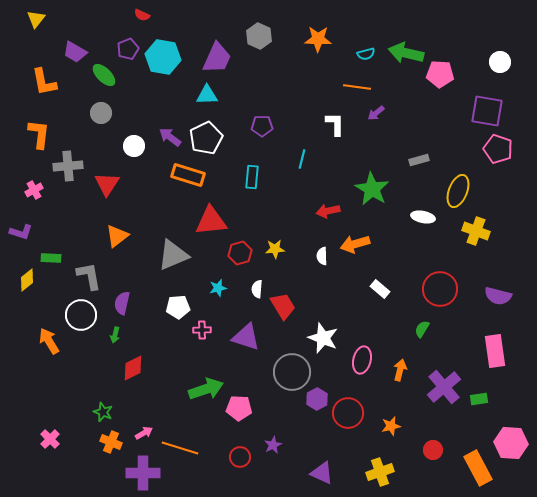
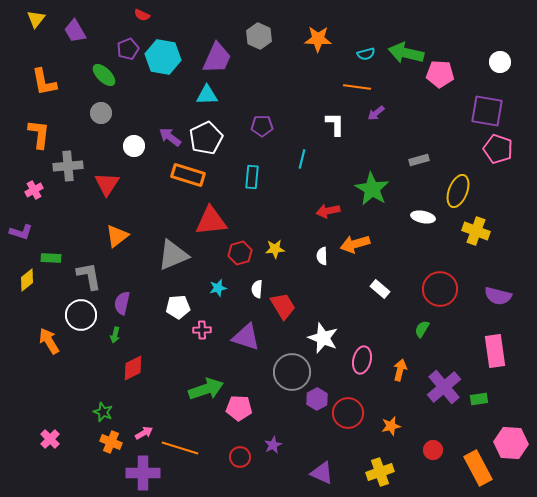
purple trapezoid at (75, 52): moved 21 px up; rotated 30 degrees clockwise
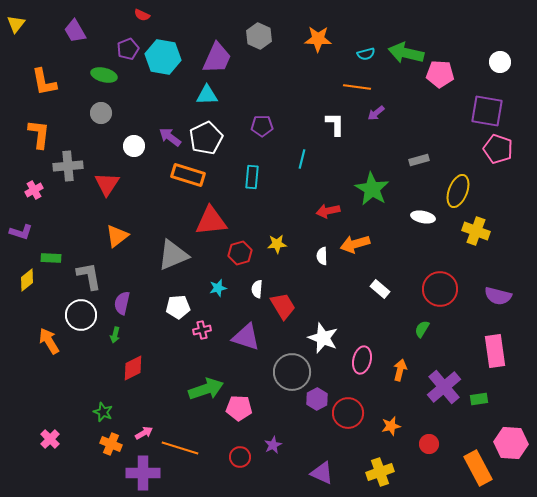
yellow triangle at (36, 19): moved 20 px left, 5 px down
green ellipse at (104, 75): rotated 30 degrees counterclockwise
yellow star at (275, 249): moved 2 px right, 5 px up
pink cross at (202, 330): rotated 12 degrees counterclockwise
orange cross at (111, 442): moved 2 px down
red circle at (433, 450): moved 4 px left, 6 px up
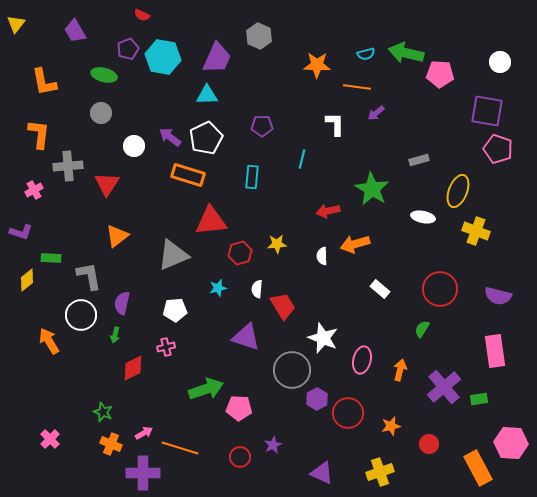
orange star at (318, 39): moved 1 px left, 26 px down
white pentagon at (178, 307): moved 3 px left, 3 px down
pink cross at (202, 330): moved 36 px left, 17 px down
gray circle at (292, 372): moved 2 px up
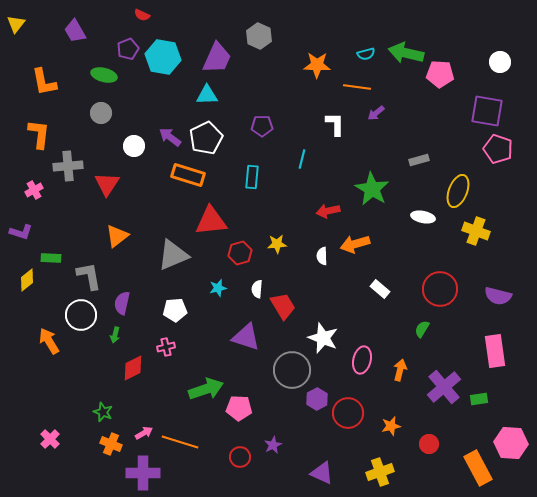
orange line at (180, 448): moved 6 px up
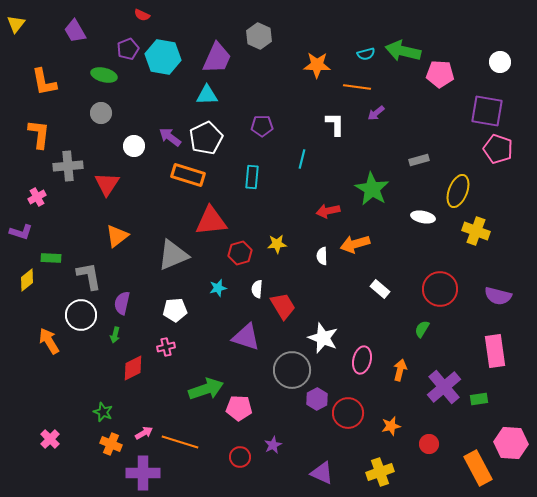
green arrow at (406, 53): moved 3 px left, 2 px up
pink cross at (34, 190): moved 3 px right, 7 px down
